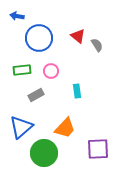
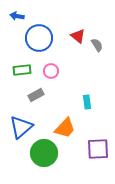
cyan rectangle: moved 10 px right, 11 px down
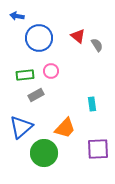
green rectangle: moved 3 px right, 5 px down
cyan rectangle: moved 5 px right, 2 px down
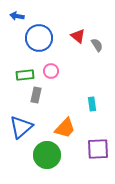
gray rectangle: rotated 49 degrees counterclockwise
green circle: moved 3 px right, 2 px down
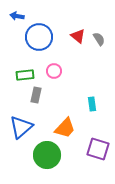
blue circle: moved 1 px up
gray semicircle: moved 2 px right, 6 px up
pink circle: moved 3 px right
purple square: rotated 20 degrees clockwise
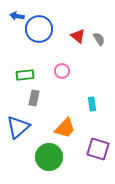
blue circle: moved 8 px up
pink circle: moved 8 px right
gray rectangle: moved 2 px left, 3 px down
blue triangle: moved 3 px left
green circle: moved 2 px right, 2 px down
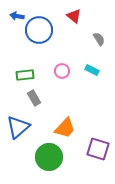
blue circle: moved 1 px down
red triangle: moved 4 px left, 20 px up
gray rectangle: rotated 42 degrees counterclockwise
cyan rectangle: moved 34 px up; rotated 56 degrees counterclockwise
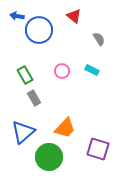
green rectangle: rotated 66 degrees clockwise
blue triangle: moved 5 px right, 5 px down
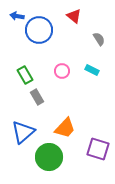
gray rectangle: moved 3 px right, 1 px up
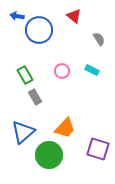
gray rectangle: moved 2 px left
green circle: moved 2 px up
